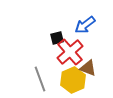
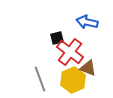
blue arrow: moved 2 px right, 3 px up; rotated 50 degrees clockwise
red cross: rotated 12 degrees counterclockwise
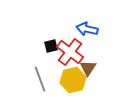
blue arrow: moved 7 px down
black square: moved 6 px left, 8 px down
brown triangle: rotated 42 degrees clockwise
yellow hexagon: rotated 10 degrees clockwise
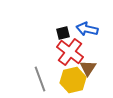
black square: moved 12 px right, 13 px up
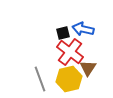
blue arrow: moved 4 px left
yellow hexagon: moved 4 px left, 1 px up
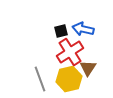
black square: moved 2 px left, 2 px up
red cross: rotated 20 degrees clockwise
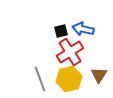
brown triangle: moved 11 px right, 7 px down
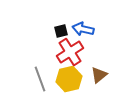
brown triangle: rotated 18 degrees clockwise
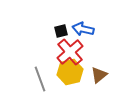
red cross: rotated 8 degrees counterclockwise
yellow hexagon: moved 1 px right, 7 px up
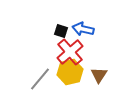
black square: rotated 32 degrees clockwise
brown triangle: rotated 18 degrees counterclockwise
gray line: rotated 60 degrees clockwise
